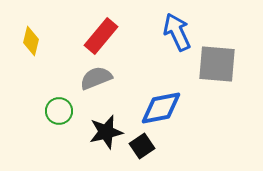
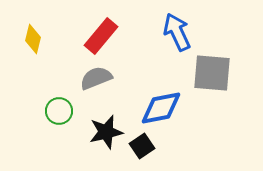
yellow diamond: moved 2 px right, 2 px up
gray square: moved 5 px left, 9 px down
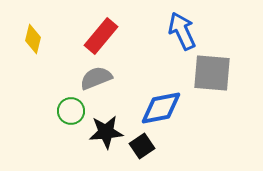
blue arrow: moved 5 px right, 1 px up
green circle: moved 12 px right
black star: rotated 8 degrees clockwise
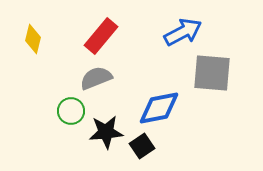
blue arrow: moved 1 px right, 1 px down; rotated 87 degrees clockwise
blue diamond: moved 2 px left
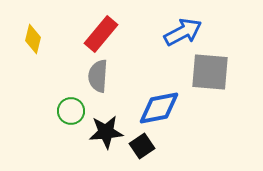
red rectangle: moved 2 px up
gray square: moved 2 px left, 1 px up
gray semicircle: moved 2 px right, 2 px up; rotated 64 degrees counterclockwise
